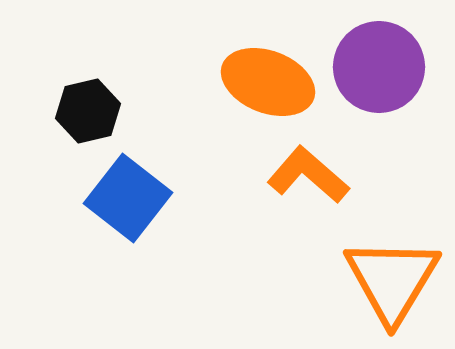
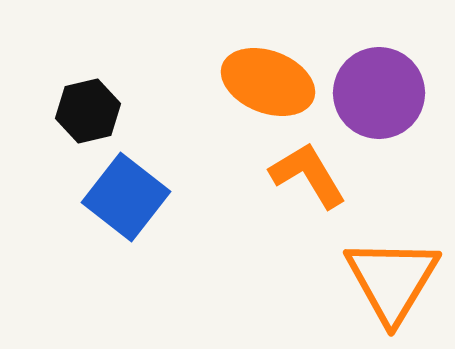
purple circle: moved 26 px down
orange L-shape: rotated 18 degrees clockwise
blue square: moved 2 px left, 1 px up
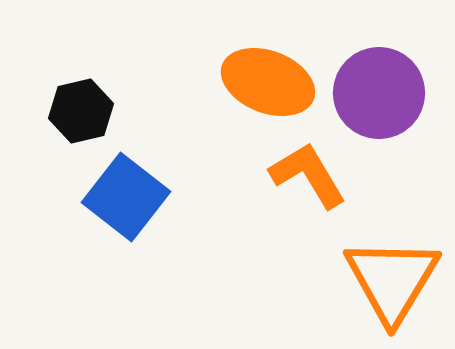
black hexagon: moved 7 px left
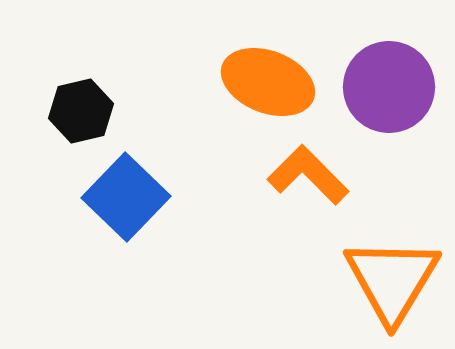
purple circle: moved 10 px right, 6 px up
orange L-shape: rotated 14 degrees counterclockwise
blue square: rotated 6 degrees clockwise
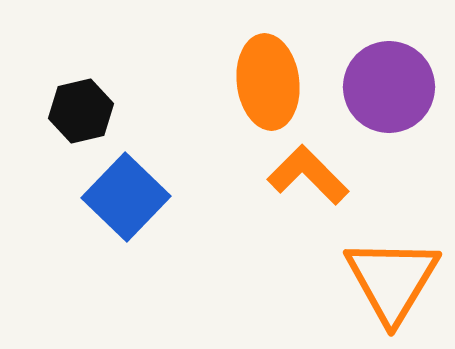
orange ellipse: rotated 62 degrees clockwise
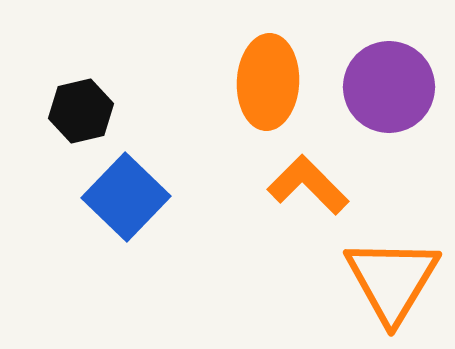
orange ellipse: rotated 10 degrees clockwise
orange L-shape: moved 10 px down
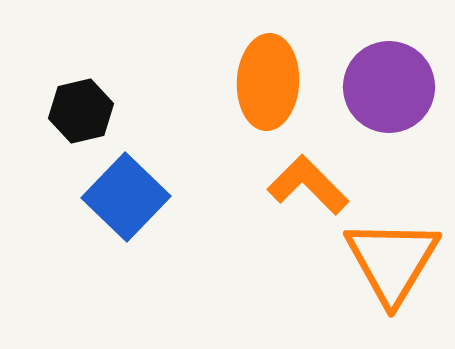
orange triangle: moved 19 px up
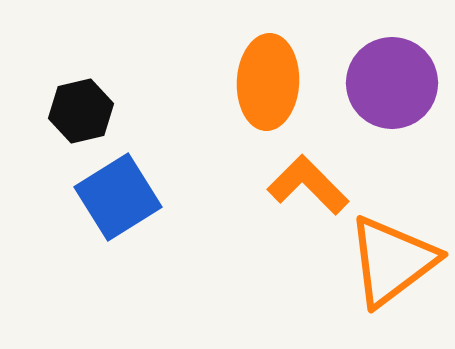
purple circle: moved 3 px right, 4 px up
blue square: moved 8 px left; rotated 14 degrees clockwise
orange triangle: rotated 22 degrees clockwise
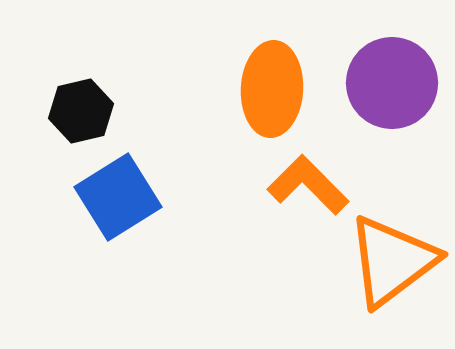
orange ellipse: moved 4 px right, 7 px down
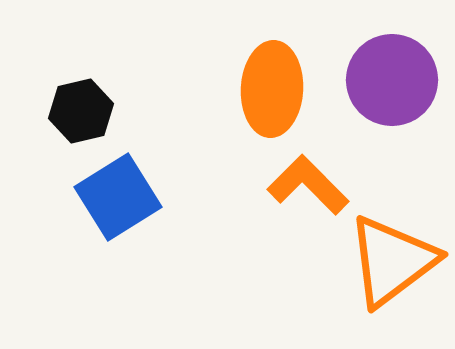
purple circle: moved 3 px up
